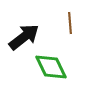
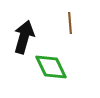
black arrow: rotated 36 degrees counterclockwise
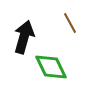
brown line: rotated 25 degrees counterclockwise
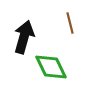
brown line: rotated 15 degrees clockwise
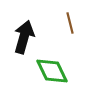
green diamond: moved 1 px right, 4 px down
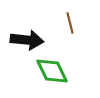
black arrow: moved 3 px right, 3 px down; rotated 80 degrees clockwise
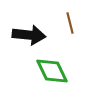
black arrow: moved 2 px right, 5 px up
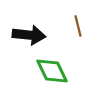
brown line: moved 8 px right, 3 px down
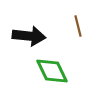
black arrow: moved 1 px down
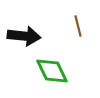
black arrow: moved 5 px left
